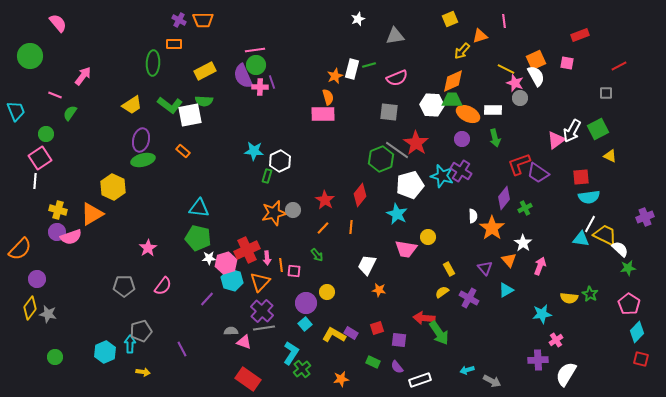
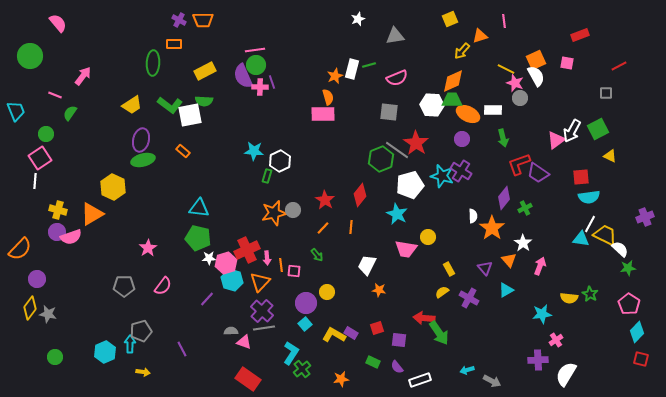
green arrow at (495, 138): moved 8 px right
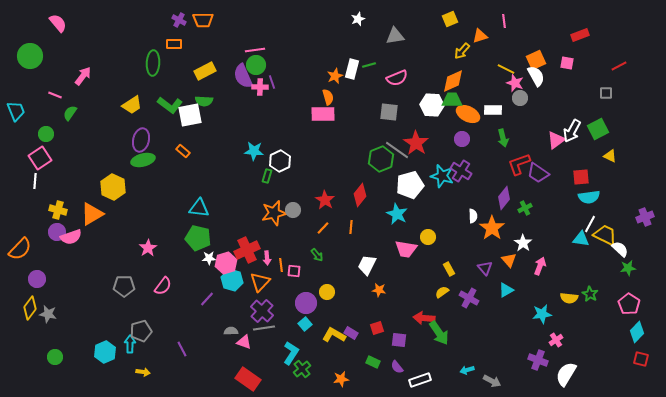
purple cross at (538, 360): rotated 24 degrees clockwise
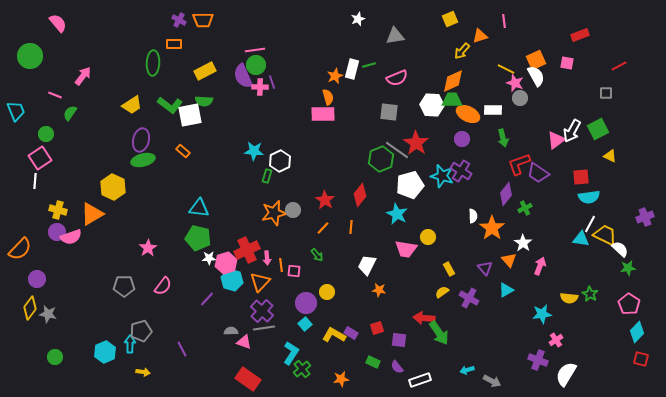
purple diamond at (504, 198): moved 2 px right, 4 px up
